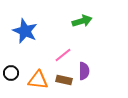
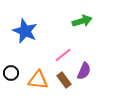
purple semicircle: rotated 24 degrees clockwise
brown rectangle: rotated 42 degrees clockwise
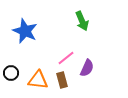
green arrow: rotated 84 degrees clockwise
pink line: moved 3 px right, 3 px down
purple semicircle: moved 3 px right, 3 px up
brown rectangle: moved 2 px left; rotated 21 degrees clockwise
